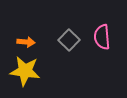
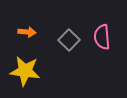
orange arrow: moved 1 px right, 10 px up
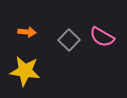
pink semicircle: rotated 55 degrees counterclockwise
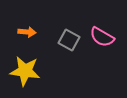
gray square: rotated 15 degrees counterclockwise
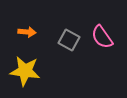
pink semicircle: rotated 25 degrees clockwise
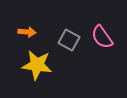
yellow star: moved 12 px right, 6 px up
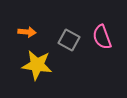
pink semicircle: rotated 15 degrees clockwise
